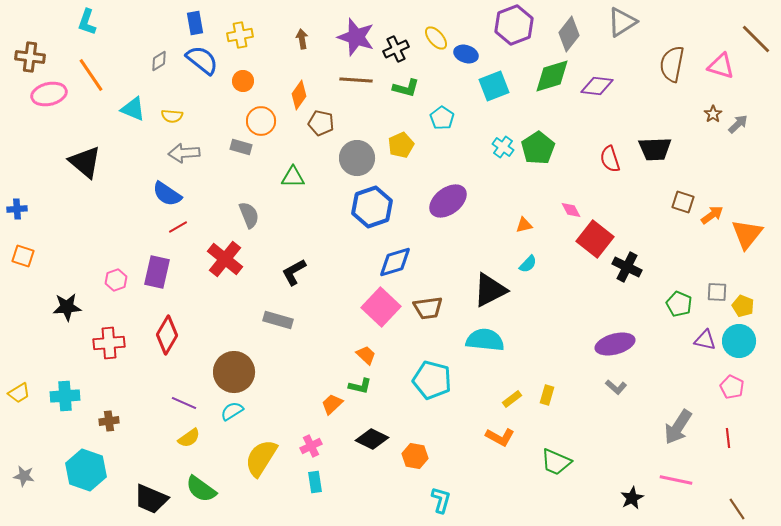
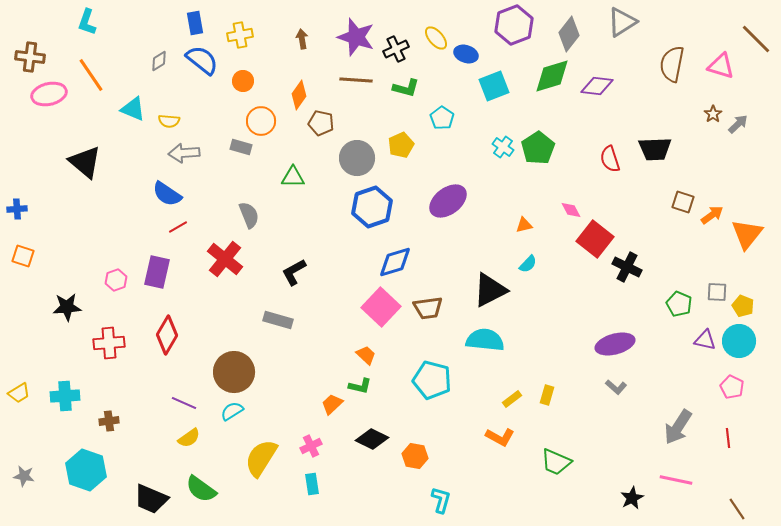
yellow semicircle at (172, 116): moved 3 px left, 5 px down
cyan rectangle at (315, 482): moved 3 px left, 2 px down
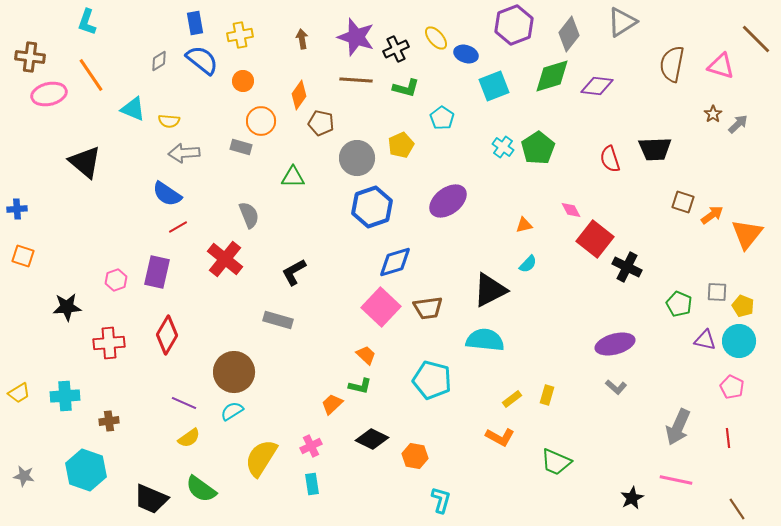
gray arrow at (678, 427): rotated 9 degrees counterclockwise
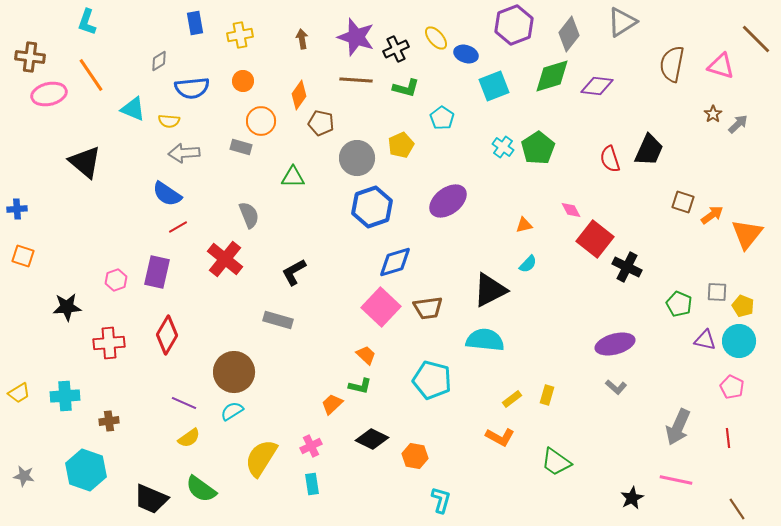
blue semicircle at (202, 60): moved 10 px left, 28 px down; rotated 136 degrees clockwise
black trapezoid at (655, 149): moved 6 px left, 1 px down; rotated 64 degrees counterclockwise
green trapezoid at (556, 462): rotated 12 degrees clockwise
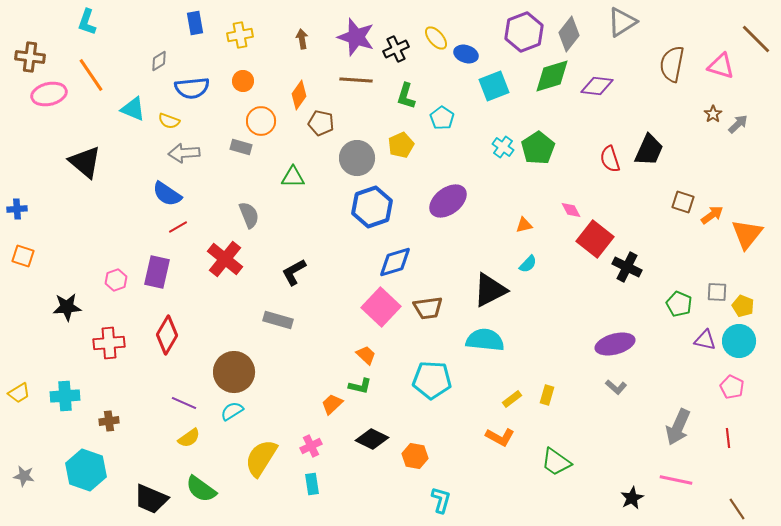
purple hexagon at (514, 25): moved 10 px right, 7 px down
green L-shape at (406, 88): moved 8 px down; rotated 92 degrees clockwise
yellow semicircle at (169, 121): rotated 15 degrees clockwise
cyan pentagon at (432, 380): rotated 12 degrees counterclockwise
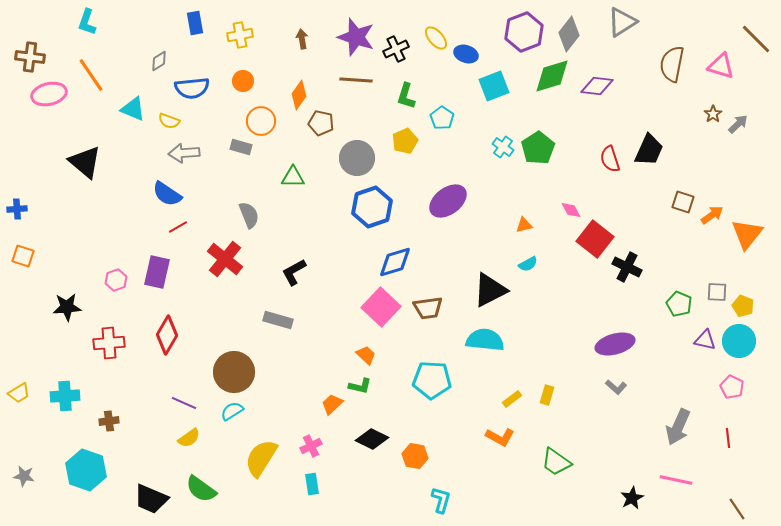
yellow pentagon at (401, 145): moved 4 px right, 4 px up
cyan semicircle at (528, 264): rotated 18 degrees clockwise
